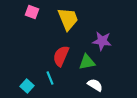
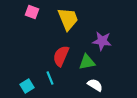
cyan square: rotated 16 degrees clockwise
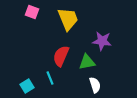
white semicircle: rotated 42 degrees clockwise
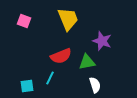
pink square: moved 8 px left, 9 px down
purple star: rotated 12 degrees clockwise
red semicircle: rotated 135 degrees counterclockwise
cyan line: rotated 48 degrees clockwise
cyan square: rotated 24 degrees clockwise
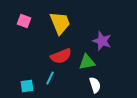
yellow trapezoid: moved 8 px left, 4 px down
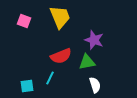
yellow trapezoid: moved 6 px up
purple star: moved 8 px left, 1 px up
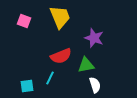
purple star: moved 2 px up
green triangle: moved 1 px left, 3 px down
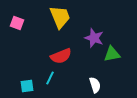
pink square: moved 7 px left, 2 px down
green triangle: moved 26 px right, 11 px up
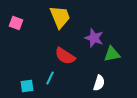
pink square: moved 1 px left
red semicircle: moved 4 px right; rotated 55 degrees clockwise
white semicircle: moved 4 px right, 2 px up; rotated 35 degrees clockwise
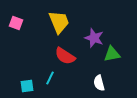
yellow trapezoid: moved 1 px left, 5 px down
white semicircle: rotated 147 degrees clockwise
